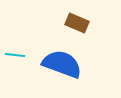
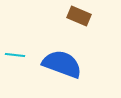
brown rectangle: moved 2 px right, 7 px up
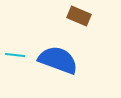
blue semicircle: moved 4 px left, 4 px up
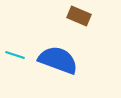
cyan line: rotated 12 degrees clockwise
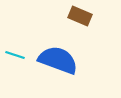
brown rectangle: moved 1 px right
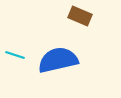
blue semicircle: rotated 33 degrees counterclockwise
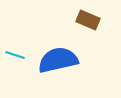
brown rectangle: moved 8 px right, 4 px down
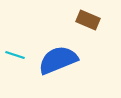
blue semicircle: rotated 9 degrees counterclockwise
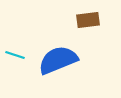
brown rectangle: rotated 30 degrees counterclockwise
